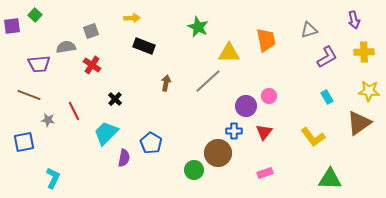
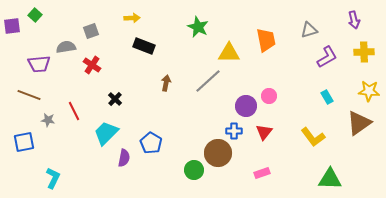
pink rectangle: moved 3 px left
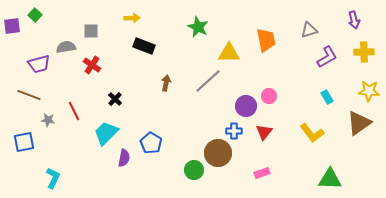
gray square: rotated 21 degrees clockwise
purple trapezoid: rotated 10 degrees counterclockwise
yellow L-shape: moved 1 px left, 4 px up
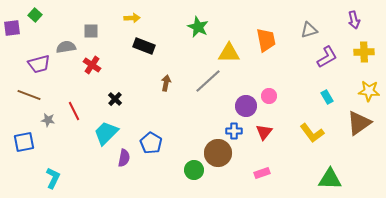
purple square: moved 2 px down
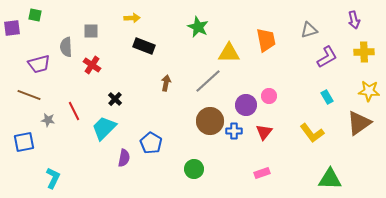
green square: rotated 32 degrees counterclockwise
gray semicircle: rotated 84 degrees counterclockwise
purple circle: moved 1 px up
cyan trapezoid: moved 2 px left, 5 px up
brown circle: moved 8 px left, 32 px up
green circle: moved 1 px up
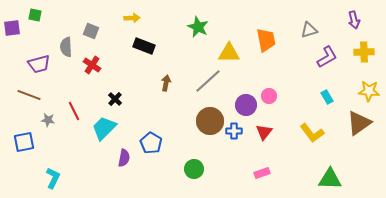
gray square: rotated 21 degrees clockwise
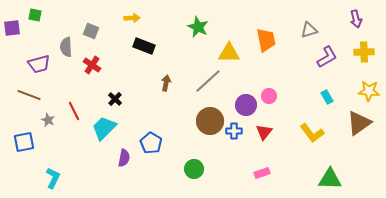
purple arrow: moved 2 px right, 1 px up
gray star: rotated 16 degrees clockwise
